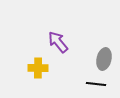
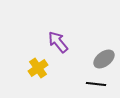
gray ellipse: rotated 40 degrees clockwise
yellow cross: rotated 36 degrees counterclockwise
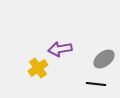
purple arrow: moved 2 px right, 7 px down; rotated 60 degrees counterclockwise
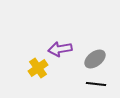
gray ellipse: moved 9 px left
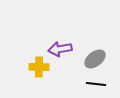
yellow cross: moved 1 px right, 1 px up; rotated 36 degrees clockwise
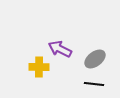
purple arrow: rotated 35 degrees clockwise
black line: moved 2 px left
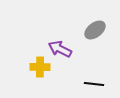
gray ellipse: moved 29 px up
yellow cross: moved 1 px right
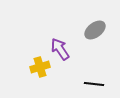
purple arrow: rotated 30 degrees clockwise
yellow cross: rotated 18 degrees counterclockwise
